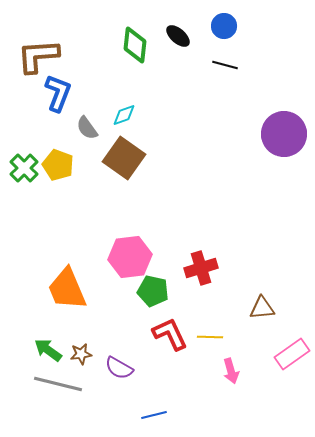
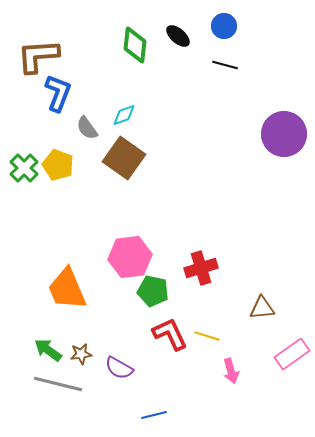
yellow line: moved 3 px left, 1 px up; rotated 15 degrees clockwise
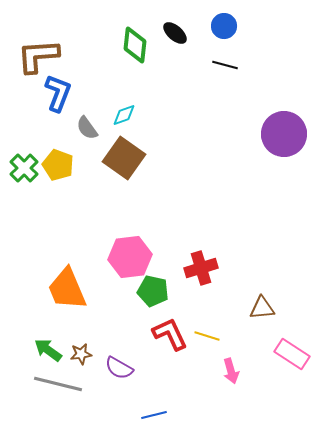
black ellipse: moved 3 px left, 3 px up
pink rectangle: rotated 68 degrees clockwise
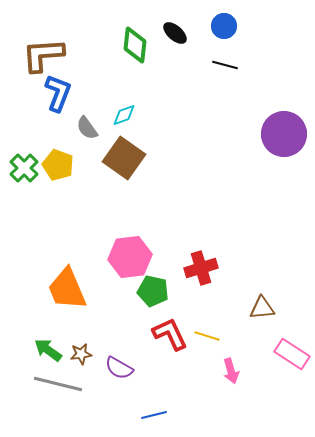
brown L-shape: moved 5 px right, 1 px up
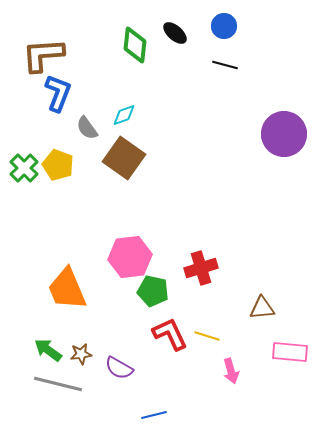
pink rectangle: moved 2 px left, 2 px up; rotated 28 degrees counterclockwise
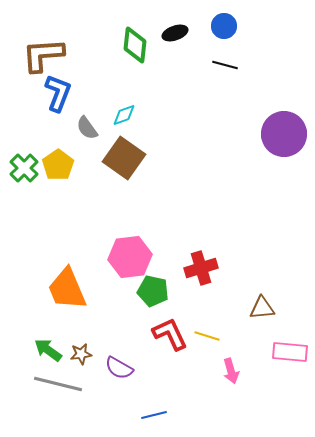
black ellipse: rotated 60 degrees counterclockwise
yellow pentagon: rotated 16 degrees clockwise
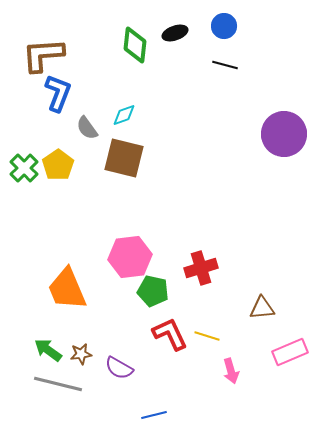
brown square: rotated 21 degrees counterclockwise
pink rectangle: rotated 28 degrees counterclockwise
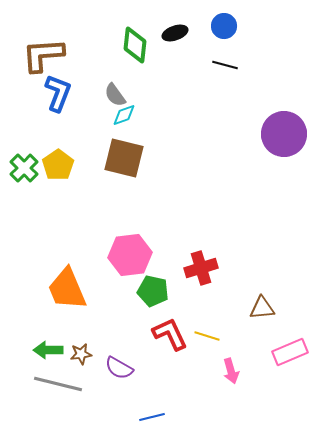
gray semicircle: moved 28 px right, 33 px up
pink hexagon: moved 2 px up
green arrow: rotated 36 degrees counterclockwise
blue line: moved 2 px left, 2 px down
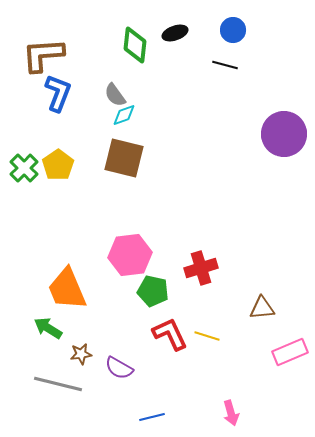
blue circle: moved 9 px right, 4 px down
green arrow: moved 22 px up; rotated 32 degrees clockwise
pink arrow: moved 42 px down
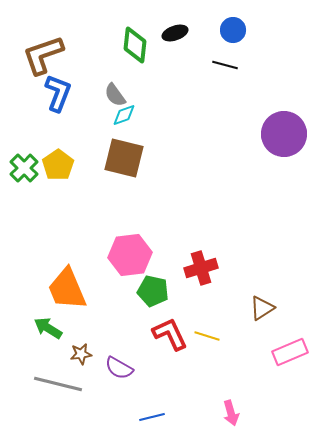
brown L-shape: rotated 15 degrees counterclockwise
brown triangle: rotated 28 degrees counterclockwise
